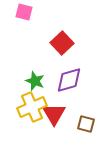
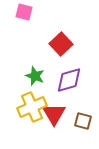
red square: moved 1 px left, 1 px down
green star: moved 5 px up
brown square: moved 3 px left, 3 px up
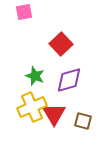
pink square: rotated 24 degrees counterclockwise
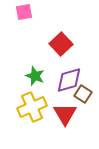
red triangle: moved 11 px right
brown square: moved 27 px up; rotated 18 degrees clockwise
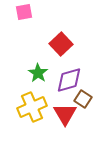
green star: moved 3 px right, 3 px up; rotated 12 degrees clockwise
brown square: moved 5 px down
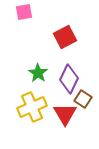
red square: moved 4 px right, 7 px up; rotated 15 degrees clockwise
purple diamond: moved 1 px up; rotated 48 degrees counterclockwise
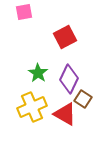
red triangle: rotated 30 degrees counterclockwise
